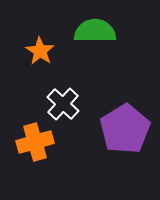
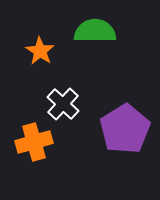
orange cross: moved 1 px left
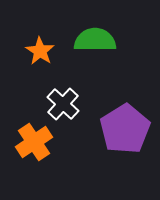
green semicircle: moved 9 px down
orange cross: rotated 18 degrees counterclockwise
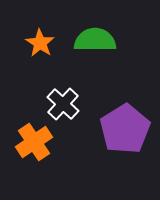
orange star: moved 8 px up
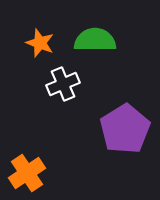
orange star: rotated 12 degrees counterclockwise
white cross: moved 20 px up; rotated 24 degrees clockwise
orange cross: moved 7 px left, 31 px down
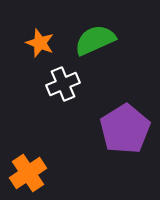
green semicircle: rotated 24 degrees counterclockwise
orange cross: moved 1 px right
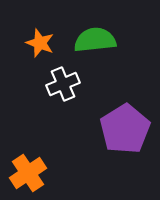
green semicircle: rotated 18 degrees clockwise
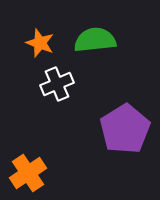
white cross: moved 6 px left
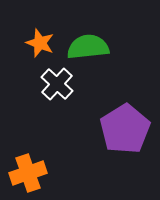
green semicircle: moved 7 px left, 7 px down
white cross: rotated 24 degrees counterclockwise
orange cross: rotated 15 degrees clockwise
